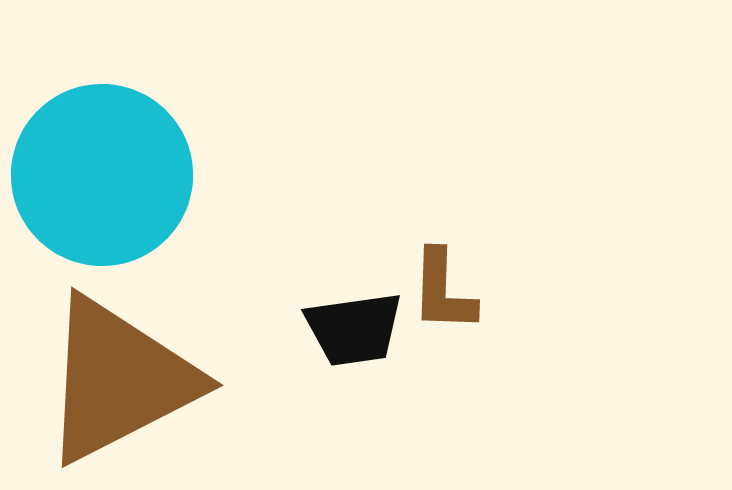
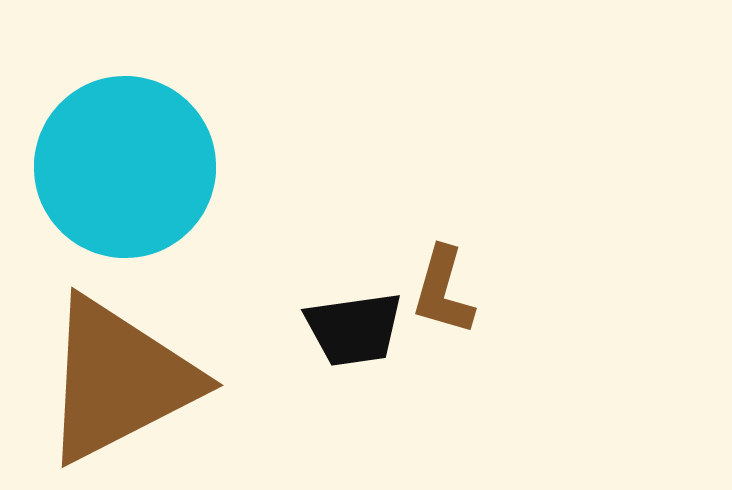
cyan circle: moved 23 px right, 8 px up
brown L-shape: rotated 14 degrees clockwise
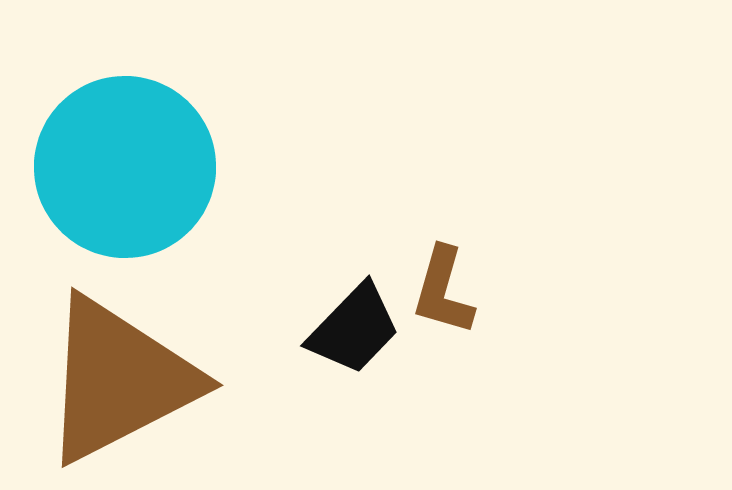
black trapezoid: rotated 38 degrees counterclockwise
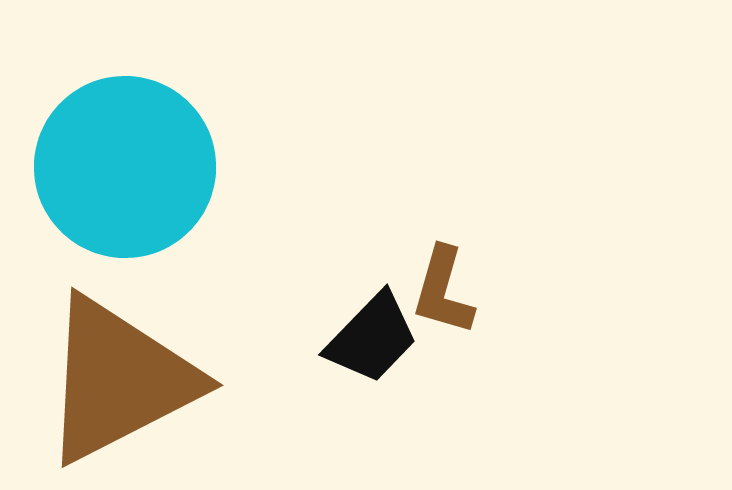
black trapezoid: moved 18 px right, 9 px down
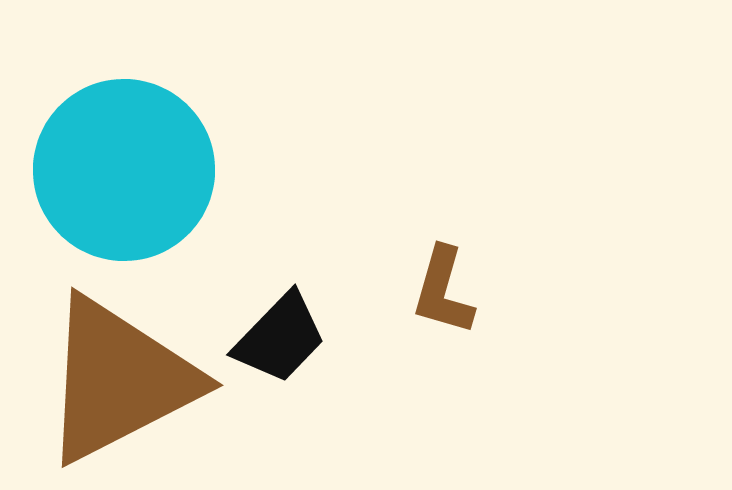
cyan circle: moved 1 px left, 3 px down
black trapezoid: moved 92 px left
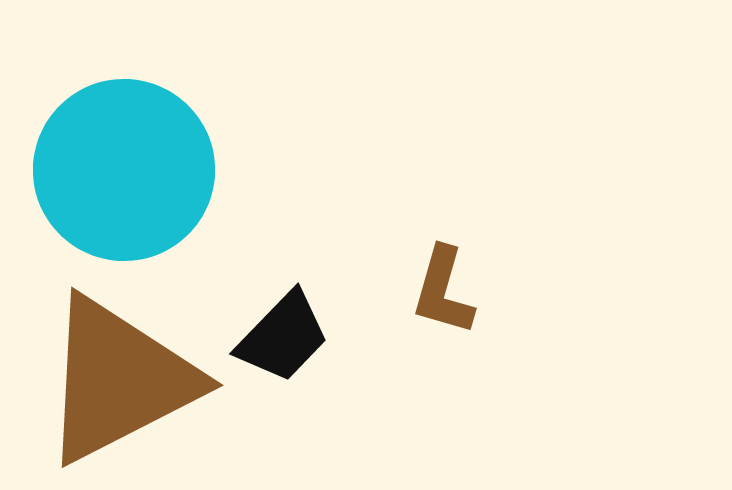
black trapezoid: moved 3 px right, 1 px up
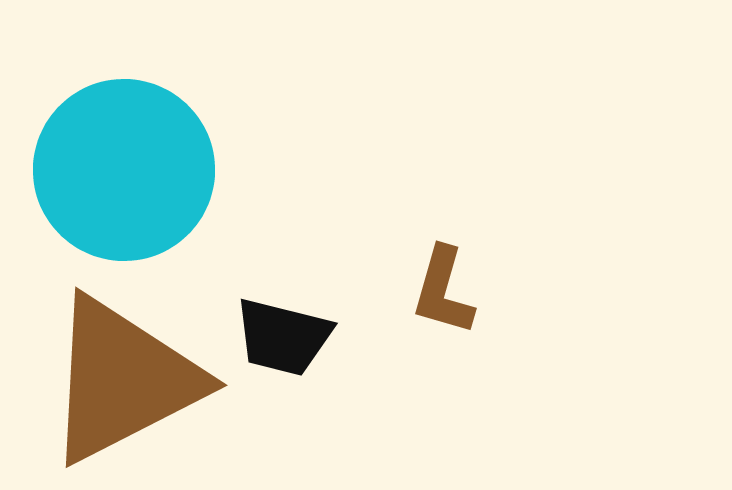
black trapezoid: rotated 60 degrees clockwise
brown triangle: moved 4 px right
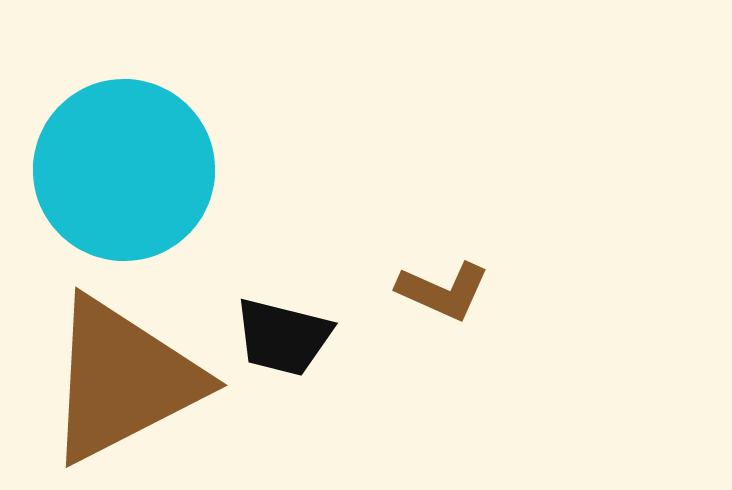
brown L-shape: rotated 82 degrees counterclockwise
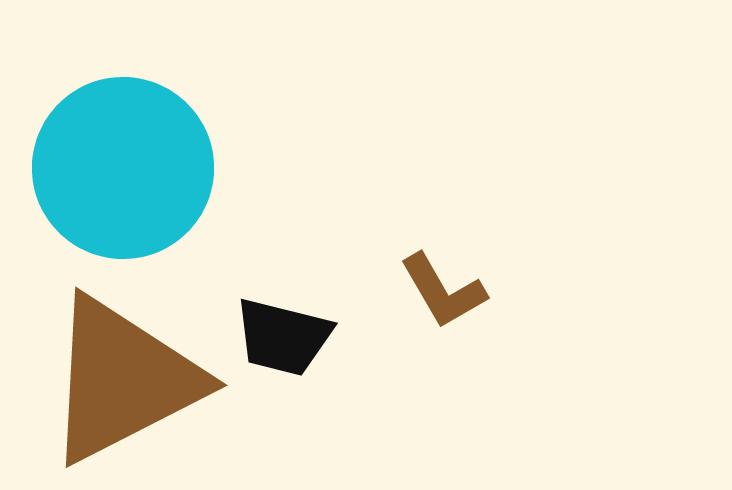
cyan circle: moved 1 px left, 2 px up
brown L-shape: rotated 36 degrees clockwise
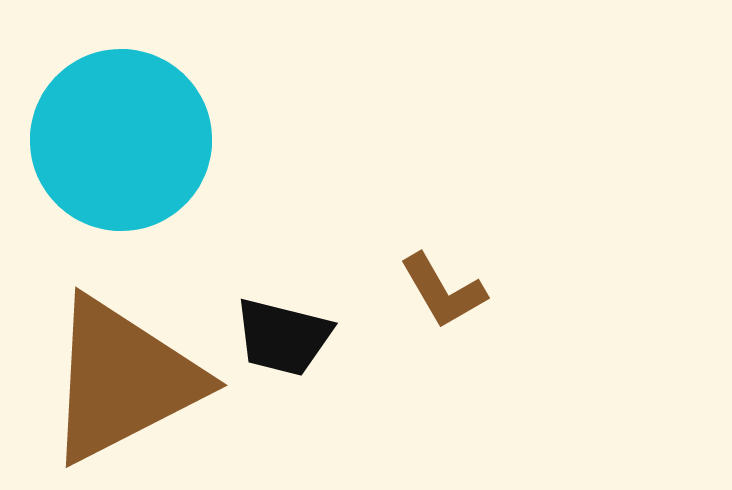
cyan circle: moved 2 px left, 28 px up
